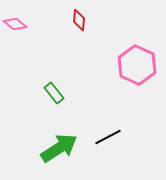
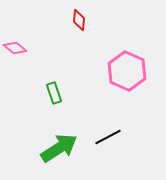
pink diamond: moved 24 px down
pink hexagon: moved 10 px left, 6 px down
green rectangle: rotated 20 degrees clockwise
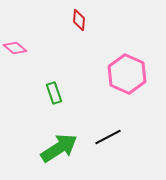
pink hexagon: moved 3 px down
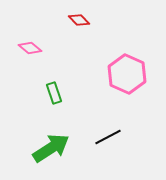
red diamond: rotated 50 degrees counterclockwise
pink diamond: moved 15 px right
green arrow: moved 8 px left
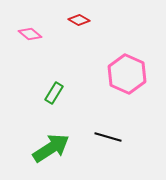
red diamond: rotated 15 degrees counterclockwise
pink diamond: moved 14 px up
green rectangle: rotated 50 degrees clockwise
black line: rotated 44 degrees clockwise
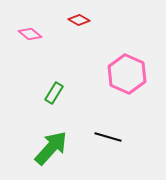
green arrow: rotated 15 degrees counterclockwise
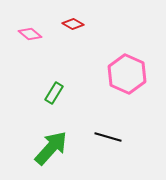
red diamond: moved 6 px left, 4 px down
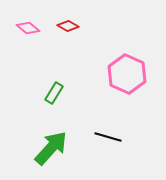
red diamond: moved 5 px left, 2 px down
pink diamond: moved 2 px left, 6 px up
